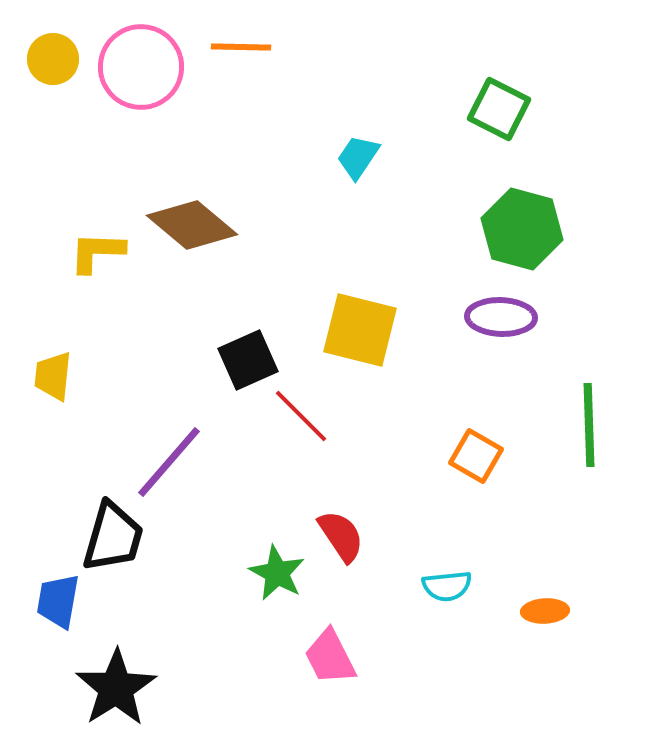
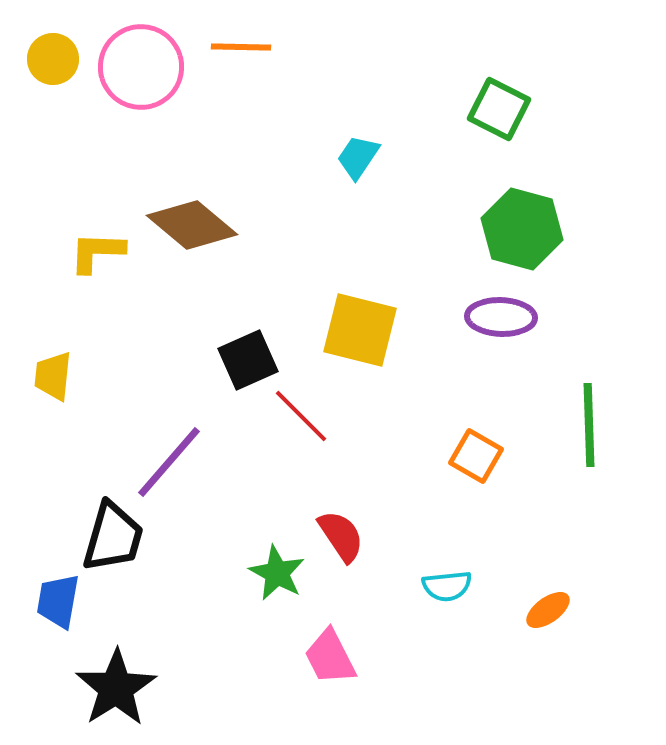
orange ellipse: moved 3 px right, 1 px up; rotated 33 degrees counterclockwise
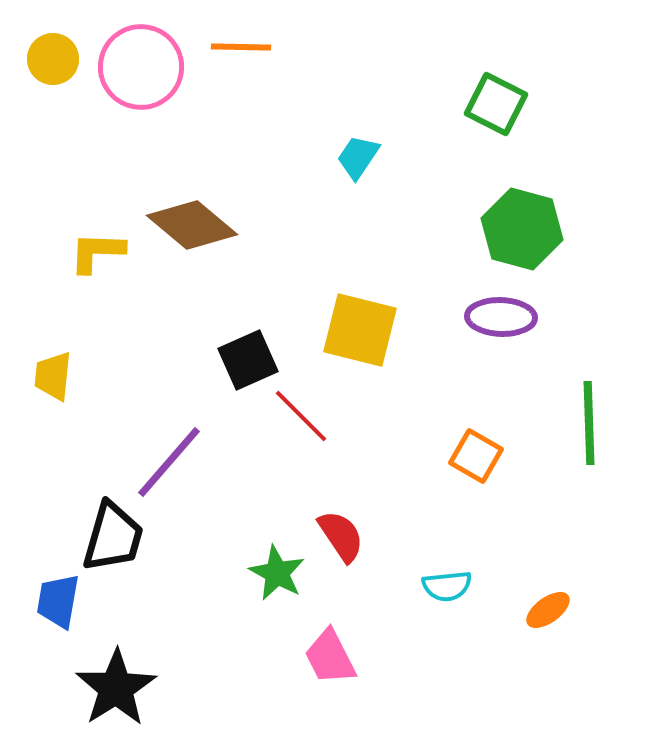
green square: moved 3 px left, 5 px up
green line: moved 2 px up
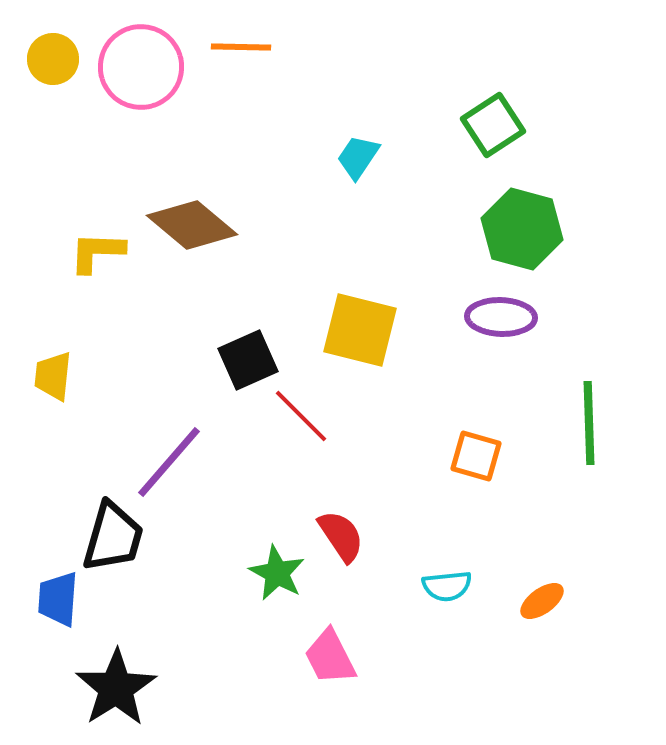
green square: moved 3 px left, 21 px down; rotated 30 degrees clockwise
orange square: rotated 14 degrees counterclockwise
blue trapezoid: moved 2 px up; rotated 6 degrees counterclockwise
orange ellipse: moved 6 px left, 9 px up
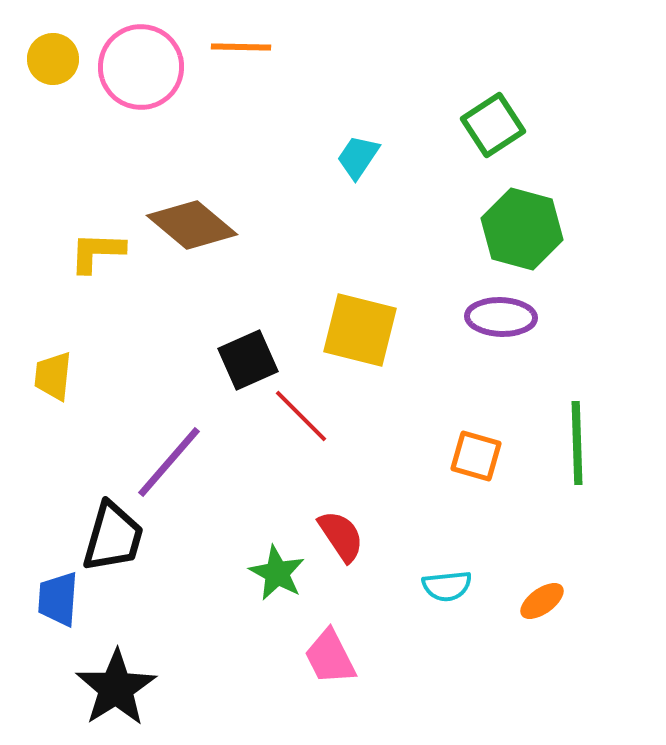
green line: moved 12 px left, 20 px down
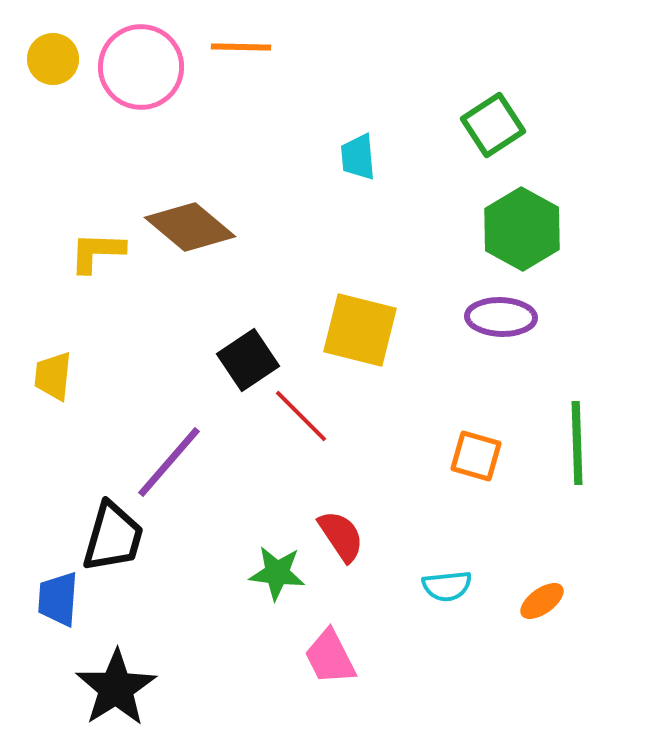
cyan trapezoid: rotated 39 degrees counterclockwise
brown diamond: moved 2 px left, 2 px down
green hexagon: rotated 14 degrees clockwise
black square: rotated 10 degrees counterclockwise
green star: rotated 22 degrees counterclockwise
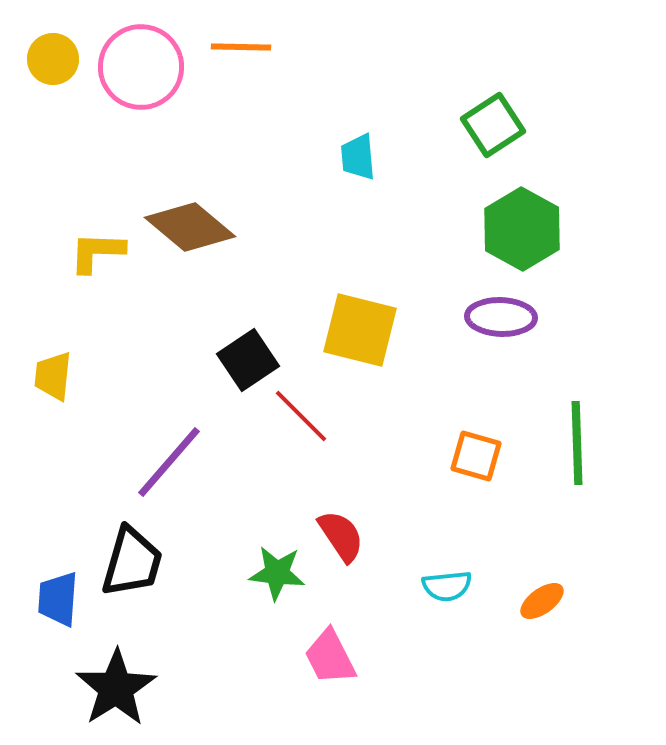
black trapezoid: moved 19 px right, 25 px down
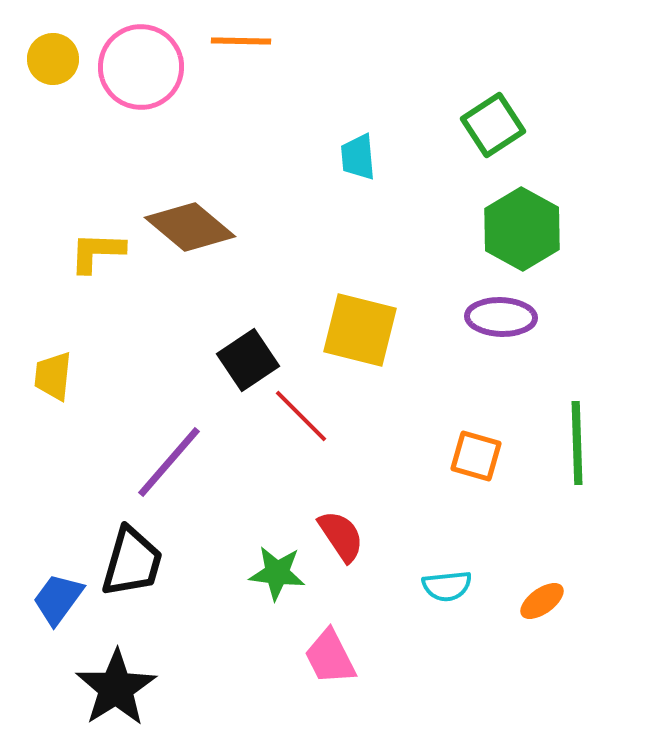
orange line: moved 6 px up
blue trapezoid: rotated 32 degrees clockwise
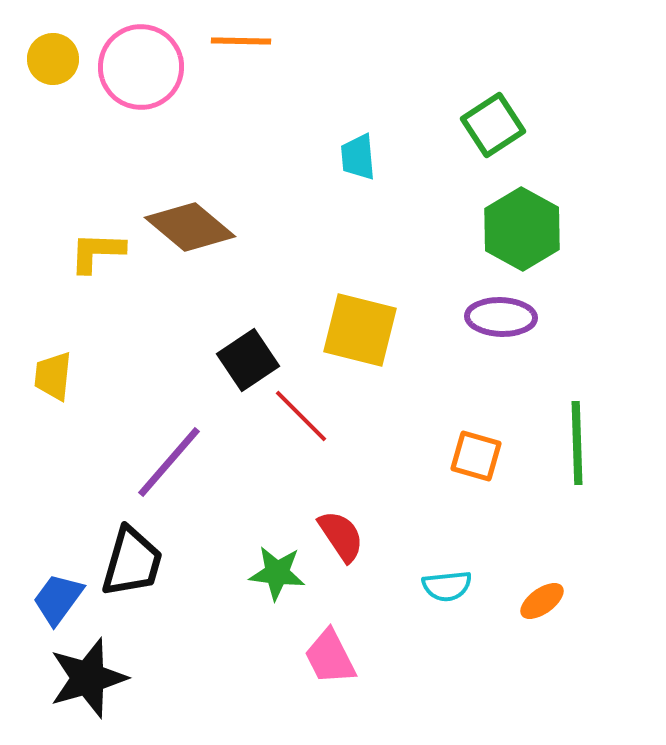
black star: moved 28 px left, 10 px up; rotated 16 degrees clockwise
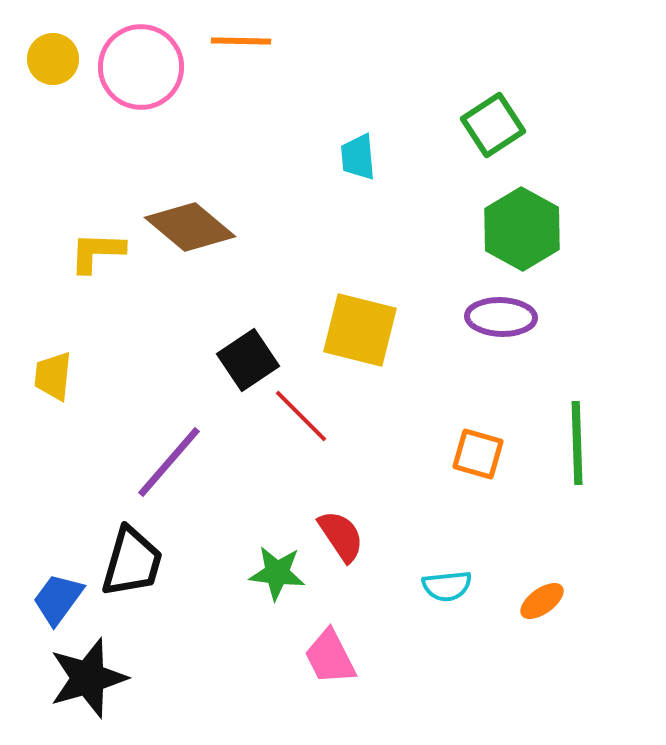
orange square: moved 2 px right, 2 px up
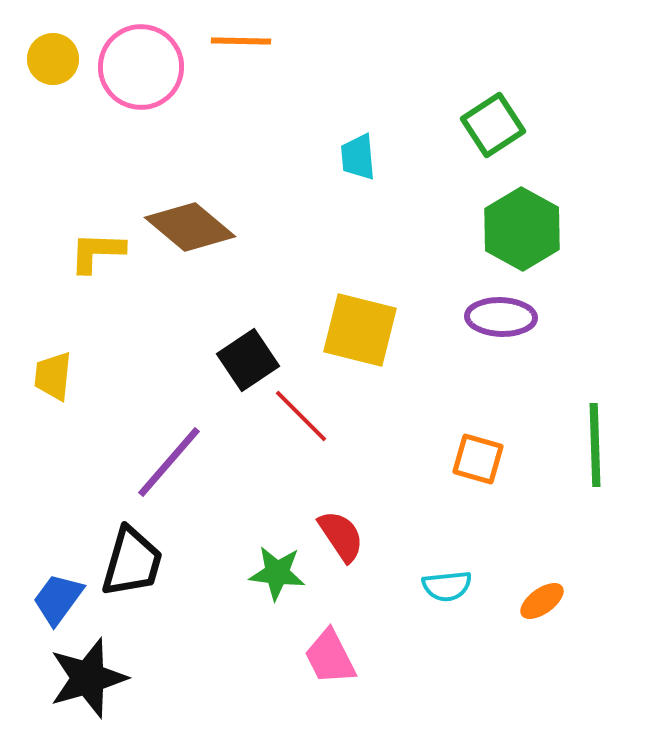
green line: moved 18 px right, 2 px down
orange square: moved 5 px down
